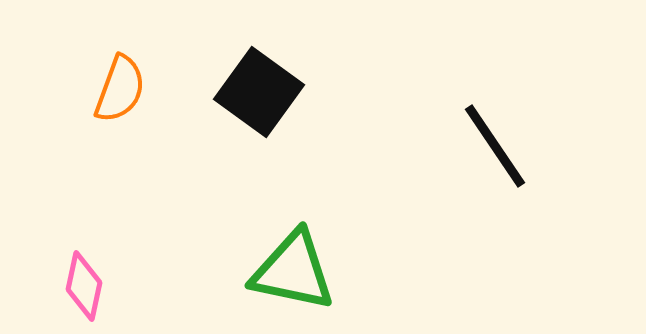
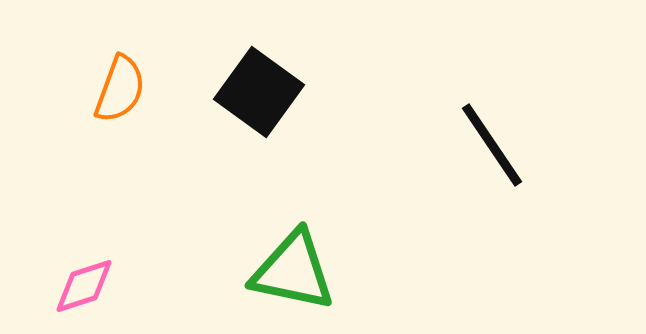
black line: moved 3 px left, 1 px up
pink diamond: rotated 60 degrees clockwise
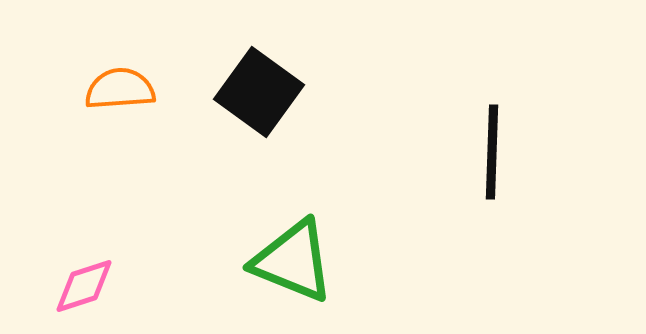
orange semicircle: rotated 114 degrees counterclockwise
black line: moved 7 px down; rotated 36 degrees clockwise
green triangle: moved 10 px up; rotated 10 degrees clockwise
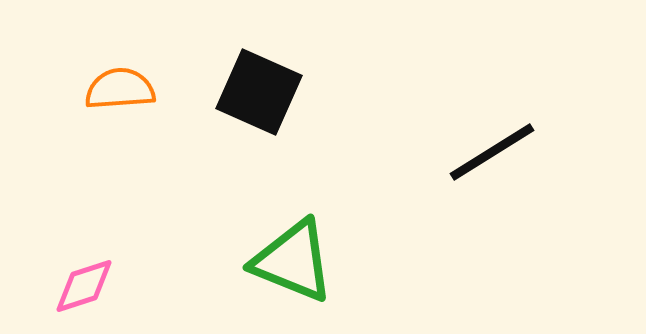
black square: rotated 12 degrees counterclockwise
black line: rotated 56 degrees clockwise
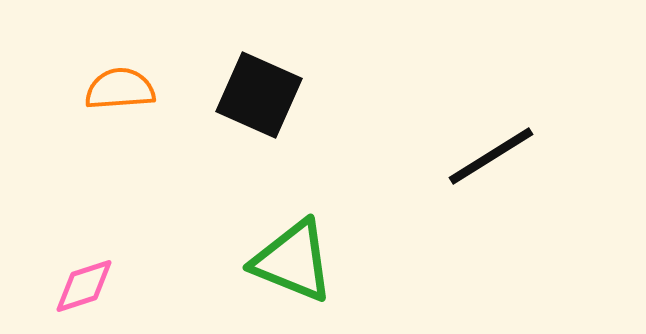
black square: moved 3 px down
black line: moved 1 px left, 4 px down
